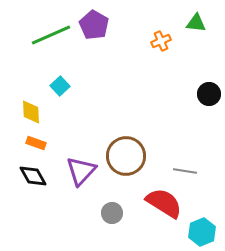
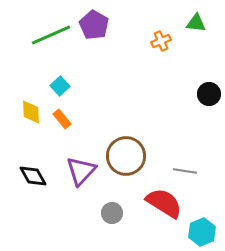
orange rectangle: moved 26 px right, 24 px up; rotated 30 degrees clockwise
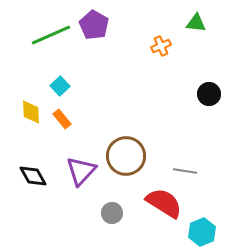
orange cross: moved 5 px down
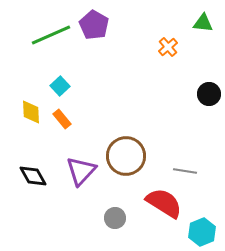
green triangle: moved 7 px right
orange cross: moved 7 px right, 1 px down; rotated 18 degrees counterclockwise
gray circle: moved 3 px right, 5 px down
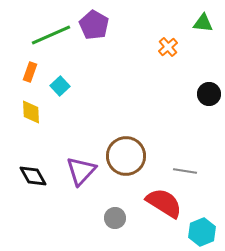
orange rectangle: moved 32 px left, 47 px up; rotated 60 degrees clockwise
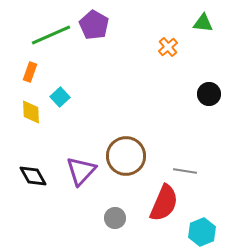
cyan square: moved 11 px down
red semicircle: rotated 81 degrees clockwise
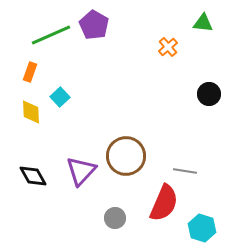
cyan hexagon: moved 4 px up; rotated 20 degrees counterclockwise
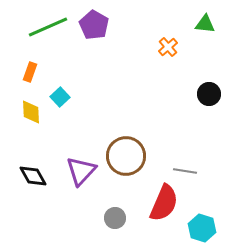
green triangle: moved 2 px right, 1 px down
green line: moved 3 px left, 8 px up
